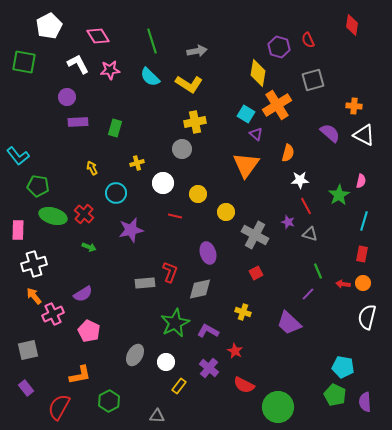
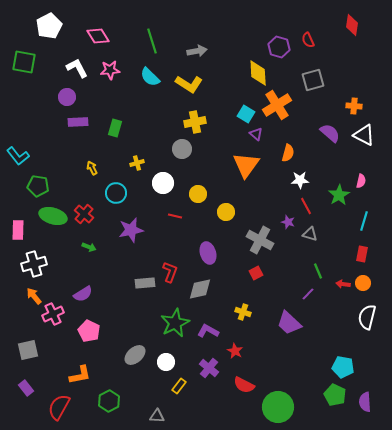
white L-shape at (78, 64): moved 1 px left, 4 px down
yellow diamond at (258, 73): rotated 12 degrees counterclockwise
gray cross at (255, 235): moved 5 px right, 5 px down
gray ellipse at (135, 355): rotated 20 degrees clockwise
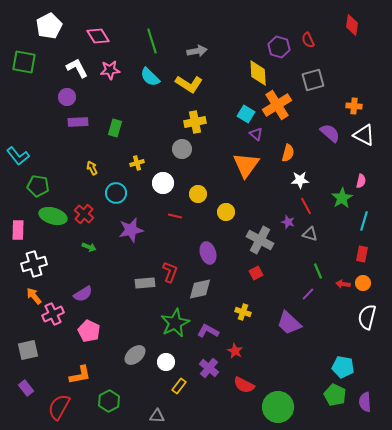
green star at (339, 195): moved 3 px right, 3 px down
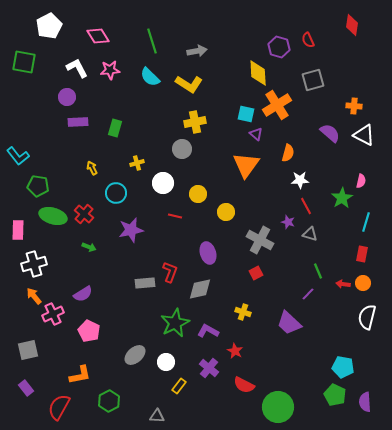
cyan square at (246, 114): rotated 18 degrees counterclockwise
cyan line at (364, 221): moved 2 px right, 1 px down
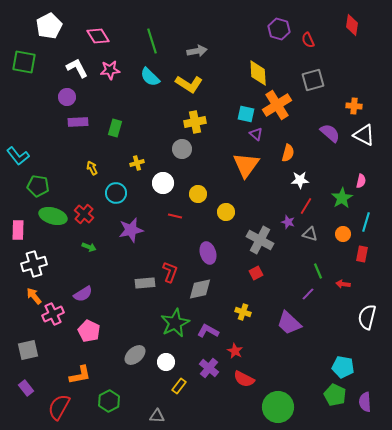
purple hexagon at (279, 47): moved 18 px up
red line at (306, 206): rotated 60 degrees clockwise
orange circle at (363, 283): moved 20 px left, 49 px up
red semicircle at (244, 385): moved 6 px up
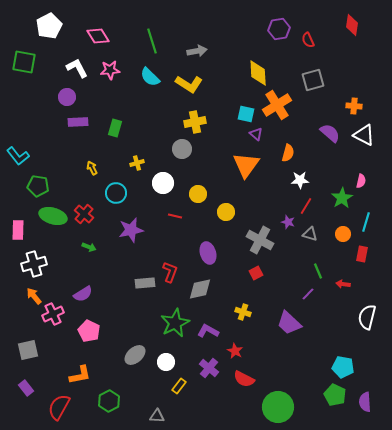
purple hexagon at (279, 29): rotated 25 degrees counterclockwise
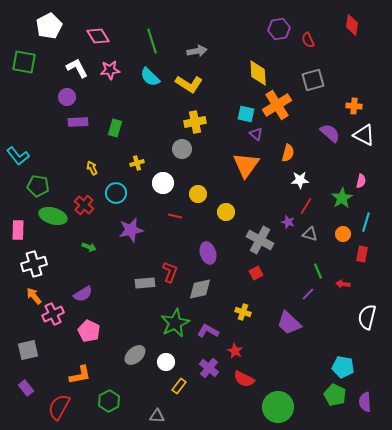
red cross at (84, 214): moved 9 px up
